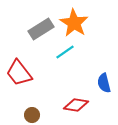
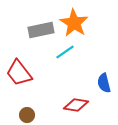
gray rectangle: moved 1 px down; rotated 20 degrees clockwise
brown circle: moved 5 px left
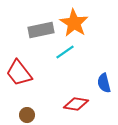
red diamond: moved 1 px up
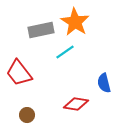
orange star: moved 1 px right, 1 px up
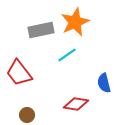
orange star: rotated 16 degrees clockwise
cyan line: moved 2 px right, 3 px down
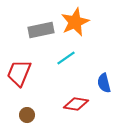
cyan line: moved 1 px left, 3 px down
red trapezoid: rotated 60 degrees clockwise
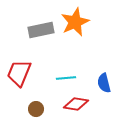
cyan line: moved 20 px down; rotated 30 degrees clockwise
brown circle: moved 9 px right, 6 px up
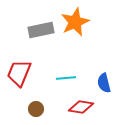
red diamond: moved 5 px right, 3 px down
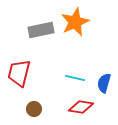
red trapezoid: rotated 8 degrees counterclockwise
cyan line: moved 9 px right; rotated 18 degrees clockwise
blue semicircle: rotated 30 degrees clockwise
brown circle: moved 2 px left
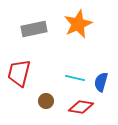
orange star: moved 3 px right, 2 px down
gray rectangle: moved 7 px left, 1 px up
blue semicircle: moved 3 px left, 1 px up
brown circle: moved 12 px right, 8 px up
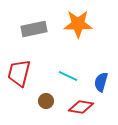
orange star: rotated 24 degrees clockwise
cyan line: moved 7 px left, 2 px up; rotated 12 degrees clockwise
